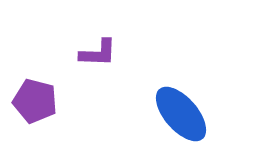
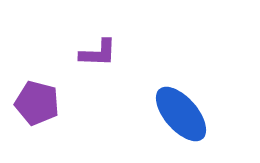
purple pentagon: moved 2 px right, 2 px down
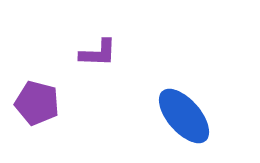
blue ellipse: moved 3 px right, 2 px down
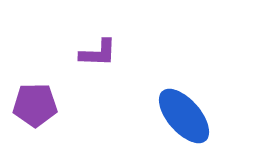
purple pentagon: moved 2 px left, 2 px down; rotated 15 degrees counterclockwise
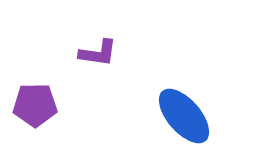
purple L-shape: rotated 6 degrees clockwise
